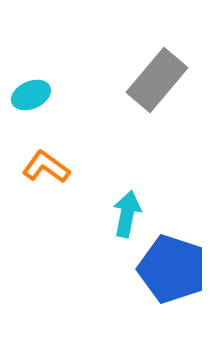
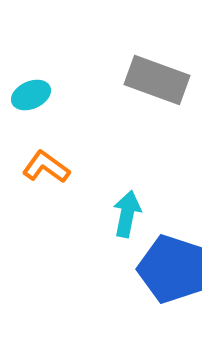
gray rectangle: rotated 70 degrees clockwise
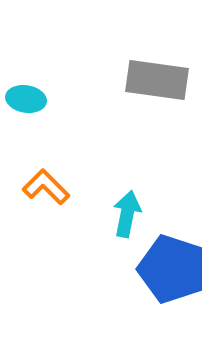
gray rectangle: rotated 12 degrees counterclockwise
cyan ellipse: moved 5 px left, 4 px down; rotated 33 degrees clockwise
orange L-shape: moved 20 px down; rotated 9 degrees clockwise
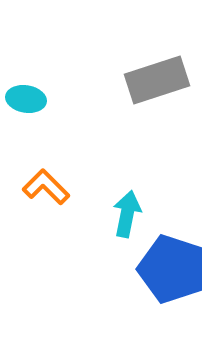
gray rectangle: rotated 26 degrees counterclockwise
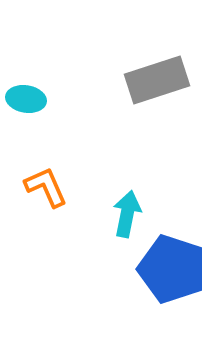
orange L-shape: rotated 21 degrees clockwise
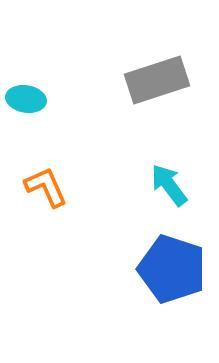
cyan arrow: moved 42 px right, 29 px up; rotated 48 degrees counterclockwise
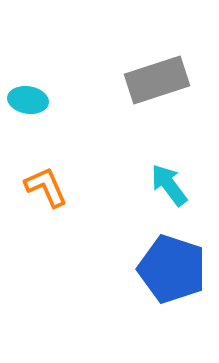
cyan ellipse: moved 2 px right, 1 px down
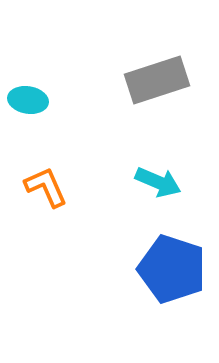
cyan arrow: moved 11 px left, 3 px up; rotated 150 degrees clockwise
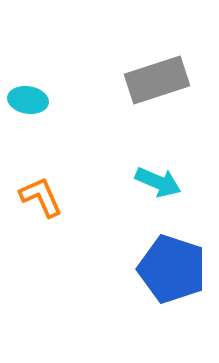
orange L-shape: moved 5 px left, 10 px down
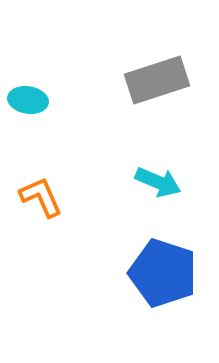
blue pentagon: moved 9 px left, 4 px down
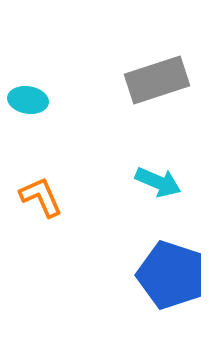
blue pentagon: moved 8 px right, 2 px down
